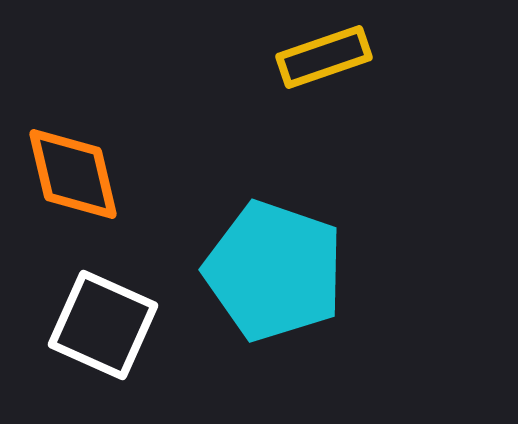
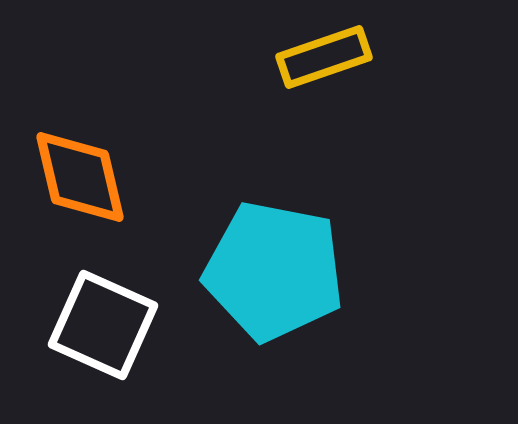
orange diamond: moved 7 px right, 3 px down
cyan pentagon: rotated 8 degrees counterclockwise
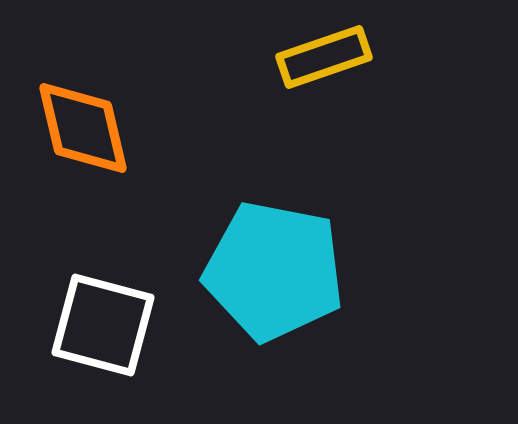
orange diamond: moved 3 px right, 49 px up
white square: rotated 9 degrees counterclockwise
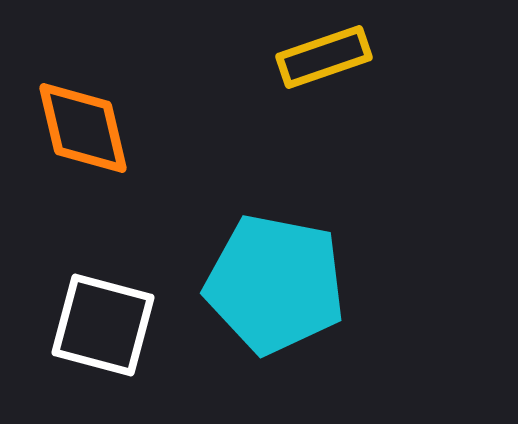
cyan pentagon: moved 1 px right, 13 px down
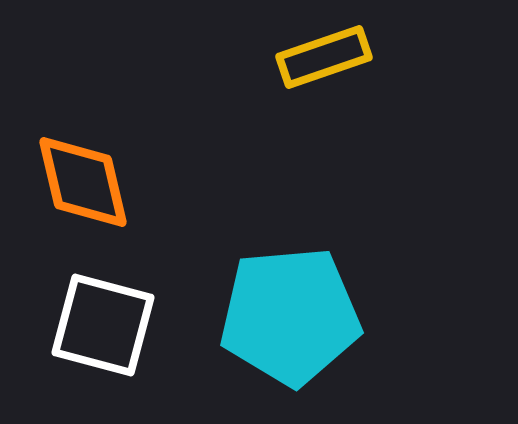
orange diamond: moved 54 px down
cyan pentagon: moved 15 px right, 32 px down; rotated 16 degrees counterclockwise
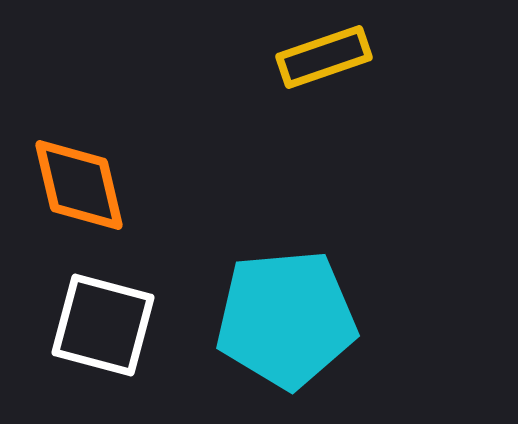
orange diamond: moved 4 px left, 3 px down
cyan pentagon: moved 4 px left, 3 px down
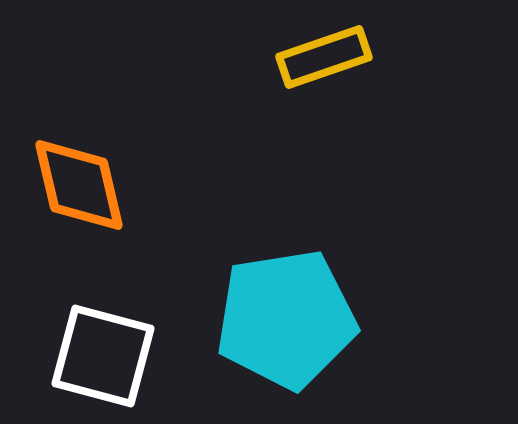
cyan pentagon: rotated 4 degrees counterclockwise
white square: moved 31 px down
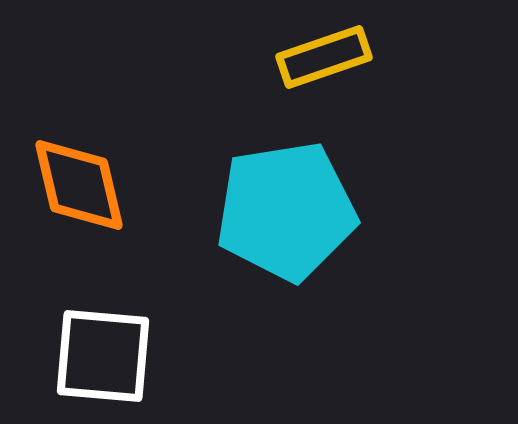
cyan pentagon: moved 108 px up
white square: rotated 10 degrees counterclockwise
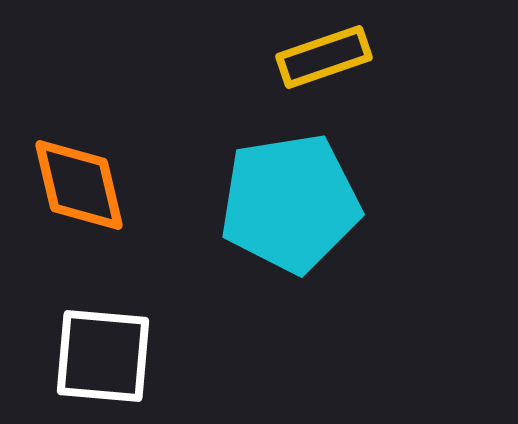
cyan pentagon: moved 4 px right, 8 px up
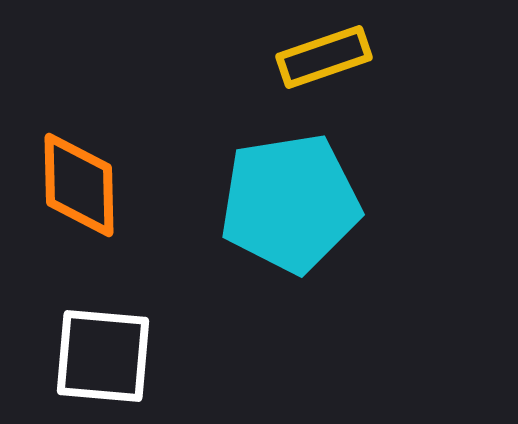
orange diamond: rotated 12 degrees clockwise
